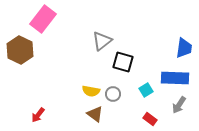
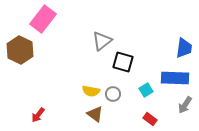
gray arrow: moved 6 px right
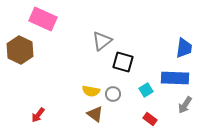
pink rectangle: rotated 76 degrees clockwise
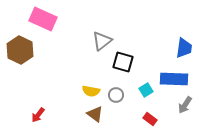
blue rectangle: moved 1 px left, 1 px down
gray circle: moved 3 px right, 1 px down
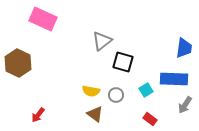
brown hexagon: moved 2 px left, 13 px down
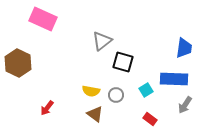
red arrow: moved 9 px right, 7 px up
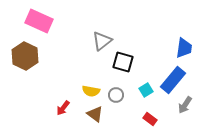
pink rectangle: moved 4 px left, 2 px down
brown hexagon: moved 7 px right, 7 px up
blue rectangle: moved 1 px left, 1 px down; rotated 52 degrees counterclockwise
red arrow: moved 16 px right
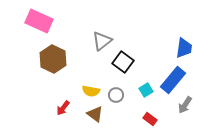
brown hexagon: moved 28 px right, 3 px down
black square: rotated 20 degrees clockwise
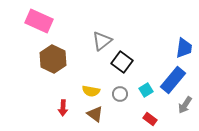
black square: moved 1 px left
gray circle: moved 4 px right, 1 px up
red arrow: rotated 35 degrees counterclockwise
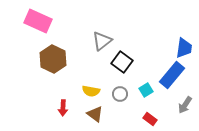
pink rectangle: moved 1 px left
blue rectangle: moved 1 px left, 5 px up
